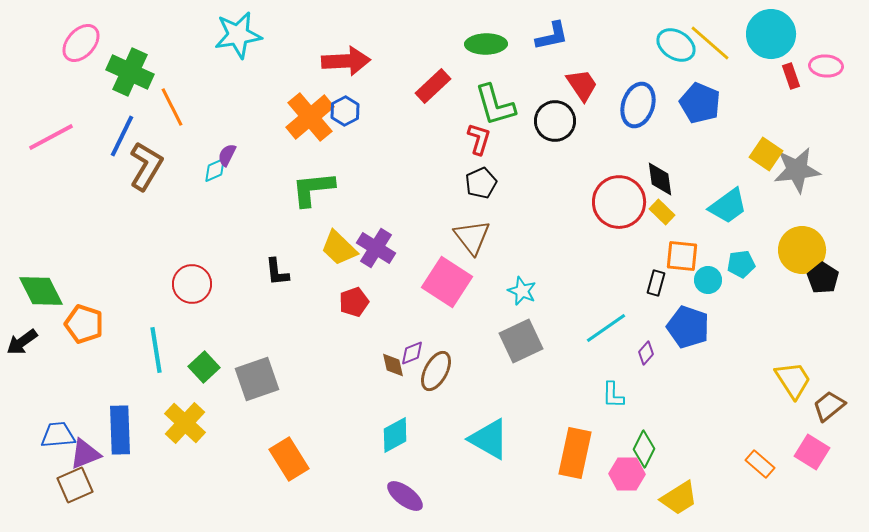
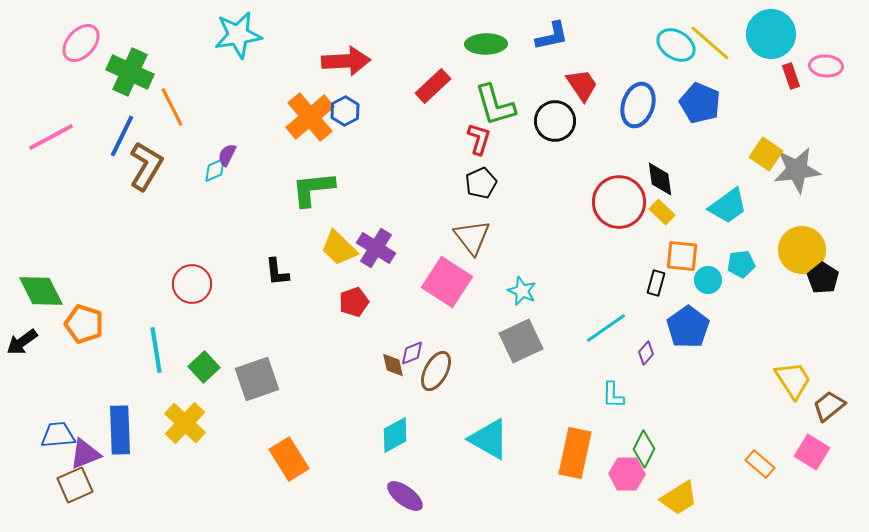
blue pentagon at (688, 327): rotated 18 degrees clockwise
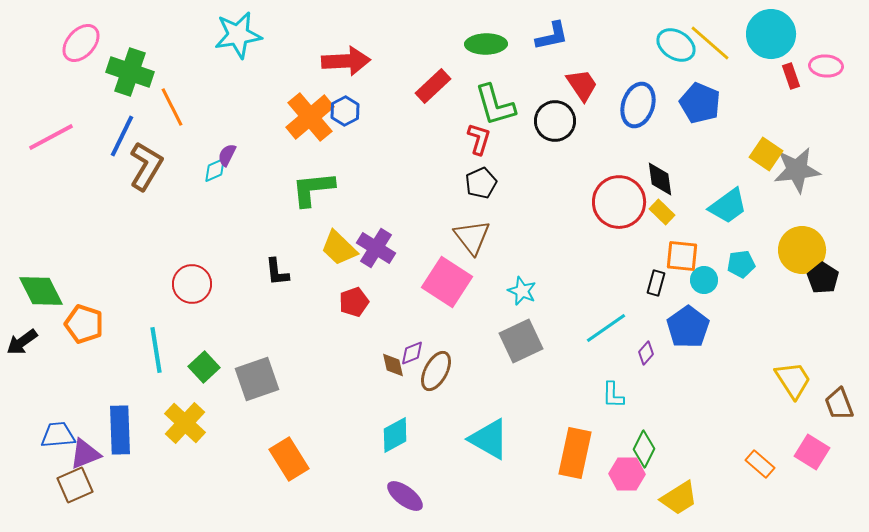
green cross at (130, 72): rotated 6 degrees counterclockwise
cyan circle at (708, 280): moved 4 px left
brown trapezoid at (829, 406): moved 10 px right, 2 px up; rotated 72 degrees counterclockwise
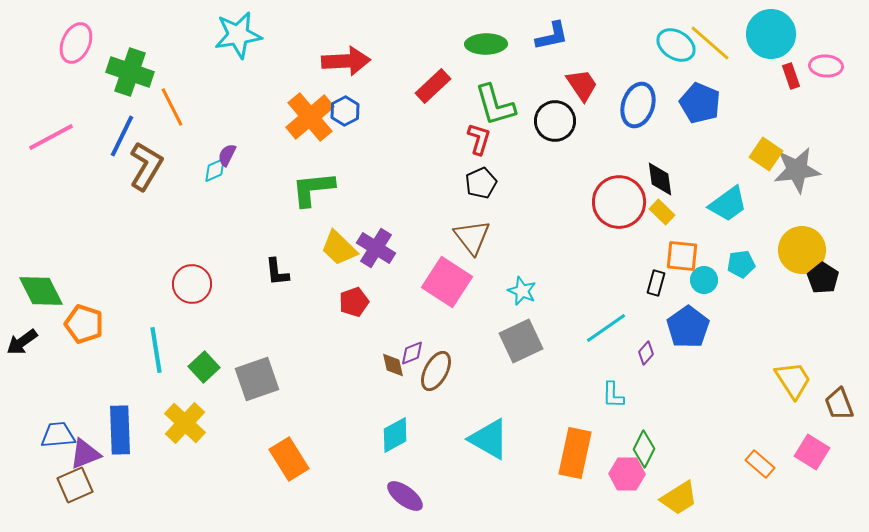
pink ellipse at (81, 43): moved 5 px left; rotated 18 degrees counterclockwise
cyan trapezoid at (728, 206): moved 2 px up
